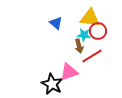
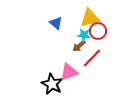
yellow triangle: rotated 20 degrees counterclockwise
brown arrow: rotated 64 degrees clockwise
red line: moved 2 px down; rotated 15 degrees counterclockwise
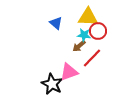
yellow triangle: moved 2 px left, 1 px up; rotated 15 degrees clockwise
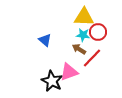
yellow triangle: moved 4 px left
blue triangle: moved 11 px left, 17 px down
red circle: moved 1 px down
cyan star: moved 1 px left
brown arrow: moved 3 px down; rotated 72 degrees clockwise
black star: moved 3 px up
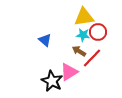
yellow triangle: rotated 10 degrees counterclockwise
brown arrow: moved 2 px down
pink triangle: rotated 12 degrees counterclockwise
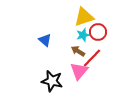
yellow triangle: rotated 10 degrees counterclockwise
cyan star: rotated 24 degrees counterclockwise
brown arrow: moved 1 px left
pink triangle: moved 10 px right, 1 px up; rotated 18 degrees counterclockwise
black star: rotated 15 degrees counterclockwise
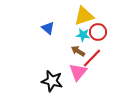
yellow triangle: moved 1 px up
cyan star: rotated 24 degrees clockwise
blue triangle: moved 3 px right, 12 px up
pink triangle: moved 1 px left, 1 px down
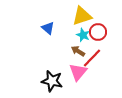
yellow triangle: moved 2 px left
cyan star: rotated 16 degrees clockwise
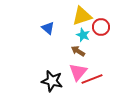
red circle: moved 3 px right, 5 px up
red line: moved 21 px down; rotated 25 degrees clockwise
